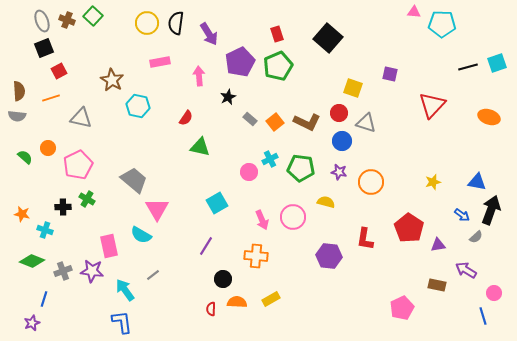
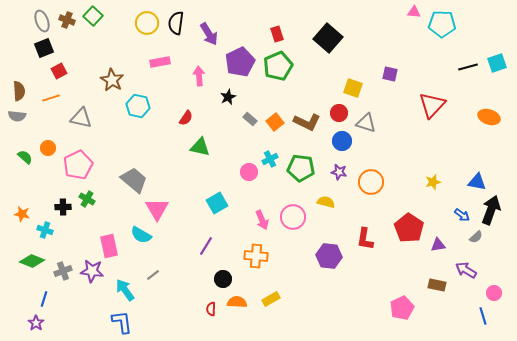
purple star at (32, 323): moved 4 px right; rotated 14 degrees counterclockwise
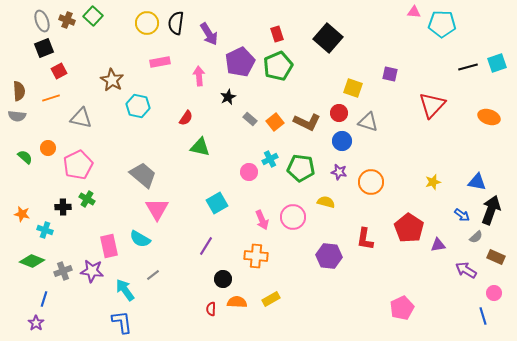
gray triangle at (366, 123): moved 2 px right, 1 px up
gray trapezoid at (134, 180): moved 9 px right, 5 px up
cyan semicircle at (141, 235): moved 1 px left, 4 px down
brown rectangle at (437, 285): moved 59 px right, 28 px up; rotated 12 degrees clockwise
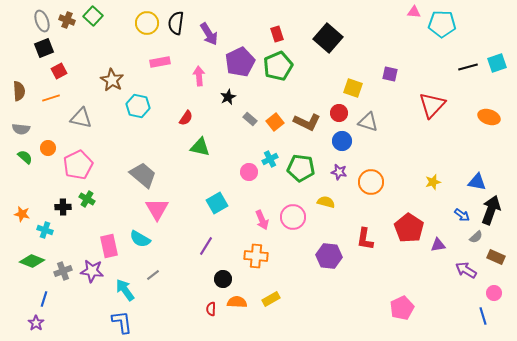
gray semicircle at (17, 116): moved 4 px right, 13 px down
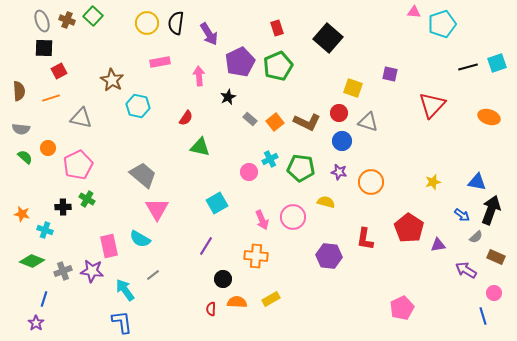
cyan pentagon at (442, 24): rotated 20 degrees counterclockwise
red rectangle at (277, 34): moved 6 px up
black square at (44, 48): rotated 24 degrees clockwise
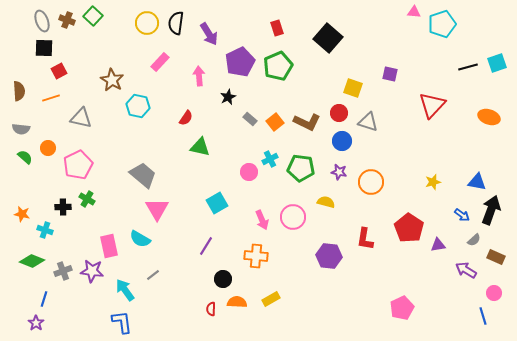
pink rectangle at (160, 62): rotated 36 degrees counterclockwise
gray semicircle at (476, 237): moved 2 px left, 3 px down
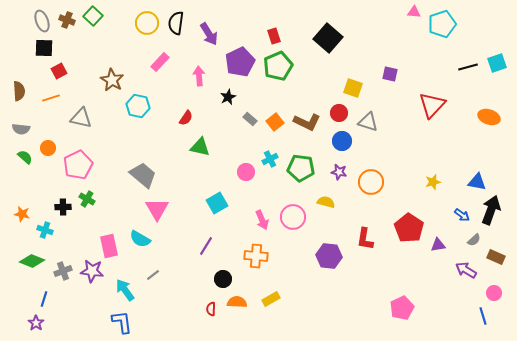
red rectangle at (277, 28): moved 3 px left, 8 px down
pink circle at (249, 172): moved 3 px left
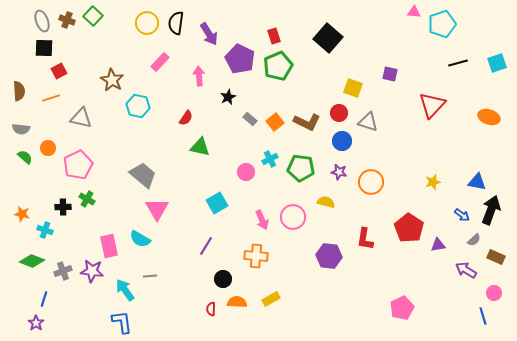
purple pentagon at (240, 62): moved 3 px up; rotated 20 degrees counterclockwise
black line at (468, 67): moved 10 px left, 4 px up
gray line at (153, 275): moved 3 px left, 1 px down; rotated 32 degrees clockwise
